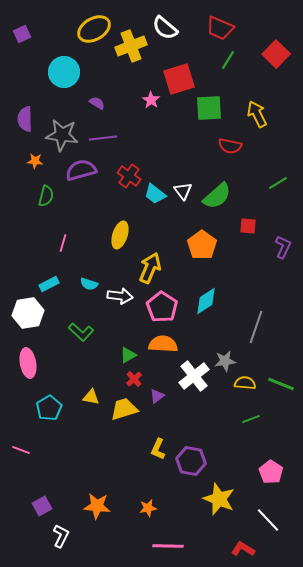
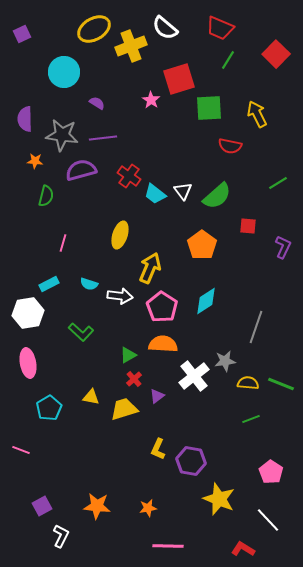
yellow semicircle at (245, 383): moved 3 px right
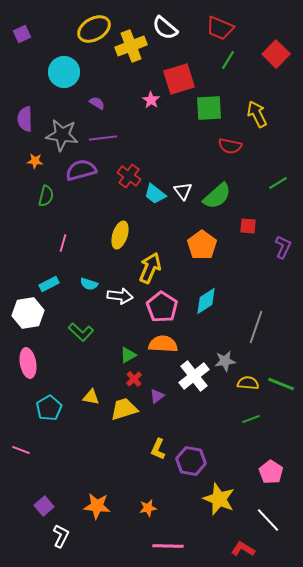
purple square at (42, 506): moved 2 px right; rotated 12 degrees counterclockwise
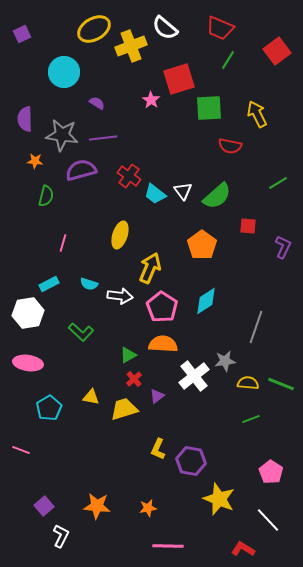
red square at (276, 54): moved 1 px right, 3 px up; rotated 8 degrees clockwise
pink ellipse at (28, 363): rotated 72 degrees counterclockwise
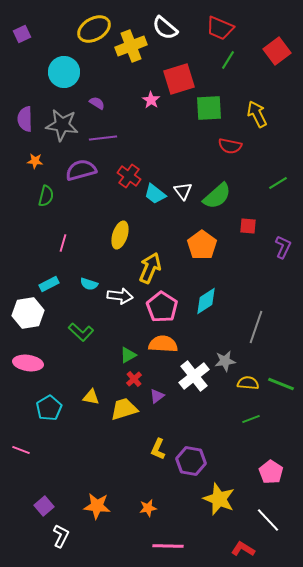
gray star at (62, 135): moved 10 px up
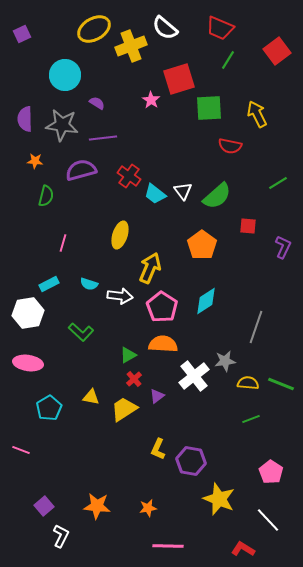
cyan circle at (64, 72): moved 1 px right, 3 px down
yellow trapezoid at (124, 409): rotated 16 degrees counterclockwise
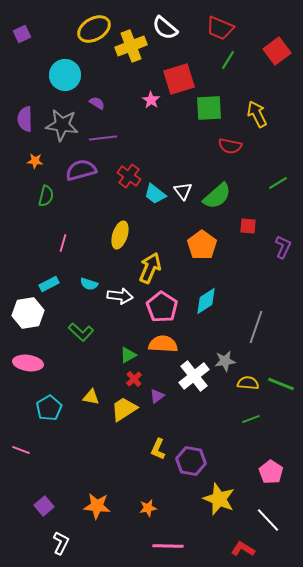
white L-shape at (61, 536): moved 7 px down
